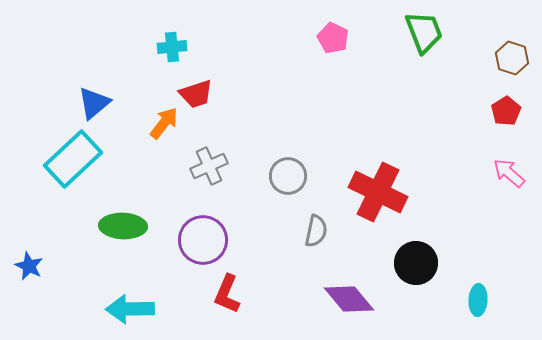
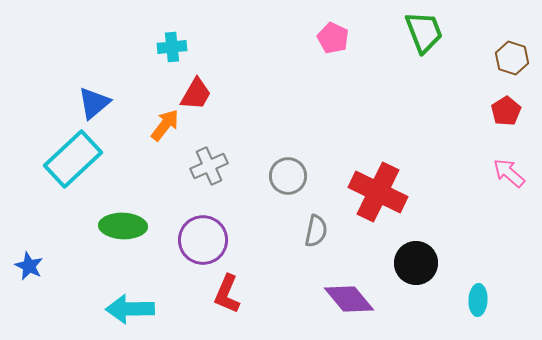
red trapezoid: rotated 42 degrees counterclockwise
orange arrow: moved 1 px right, 2 px down
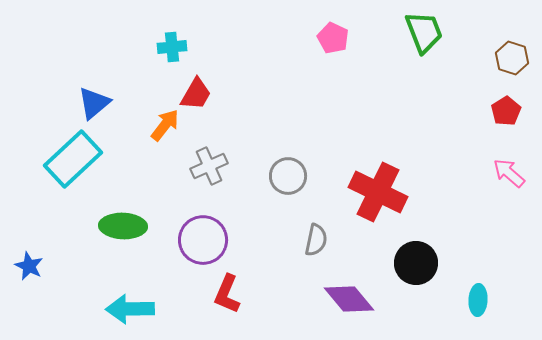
gray semicircle: moved 9 px down
